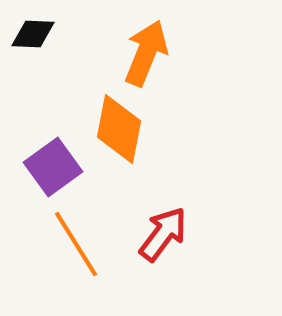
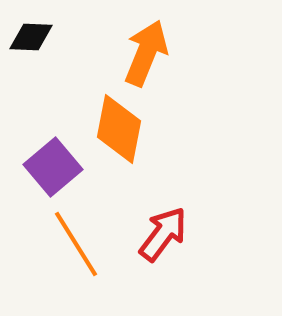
black diamond: moved 2 px left, 3 px down
purple square: rotated 4 degrees counterclockwise
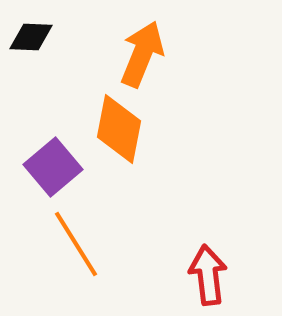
orange arrow: moved 4 px left, 1 px down
red arrow: moved 45 px right, 41 px down; rotated 44 degrees counterclockwise
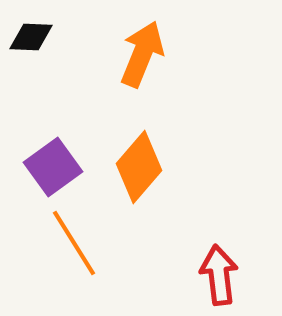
orange diamond: moved 20 px right, 38 px down; rotated 30 degrees clockwise
purple square: rotated 4 degrees clockwise
orange line: moved 2 px left, 1 px up
red arrow: moved 11 px right
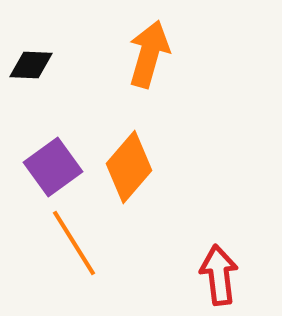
black diamond: moved 28 px down
orange arrow: moved 7 px right; rotated 6 degrees counterclockwise
orange diamond: moved 10 px left
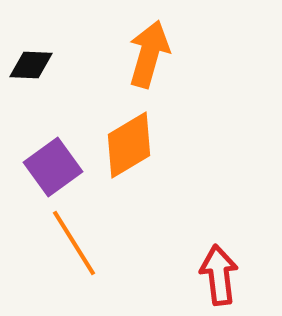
orange diamond: moved 22 px up; rotated 18 degrees clockwise
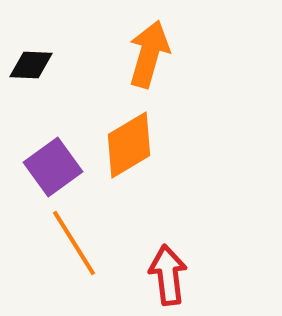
red arrow: moved 51 px left
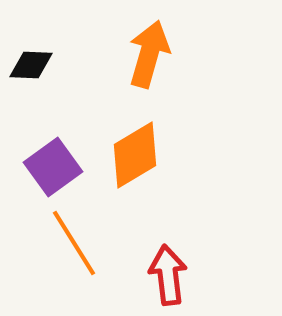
orange diamond: moved 6 px right, 10 px down
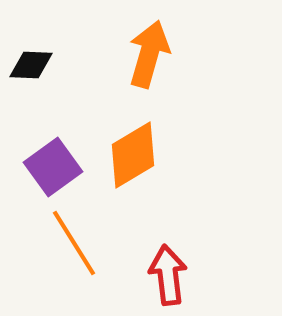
orange diamond: moved 2 px left
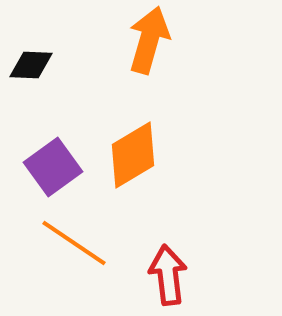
orange arrow: moved 14 px up
orange line: rotated 24 degrees counterclockwise
